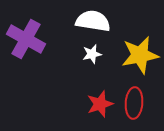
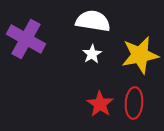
white star: rotated 18 degrees counterclockwise
red star: rotated 20 degrees counterclockwise
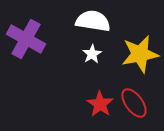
yellow star: moved 1 px up
red ellipse: rotated 40 degrees counterclockwise
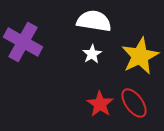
white semicircle: moved 1 px right
purple cross: moved 3 px left, 3 px down
yellow star: moved 2 px down; rotated 15 degrees counterclockwise
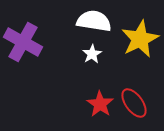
yellow star: moved 17 px up
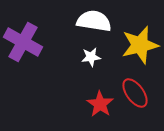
yellow star: moved 6 px down; rotated 12 degrees clockwise
white star: moved 1 px left, 3 px down; rotated 24 degrees clockwise
red ellipse: moved 1 px right, 10 px up
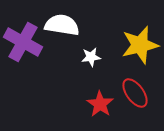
white semicircle: moved 32 px left, 4 px down
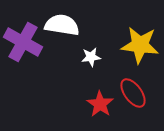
yellow star: rotated 21 degrees clockwise
red ellipse: moved 2 px left
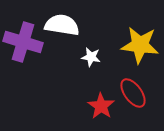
purple cross: rotated 12 degrees counterclockwise
white star: rotated 18 degrees clockwise
red star: moved 1 px right, 2 px down
